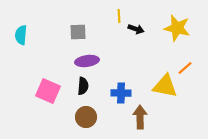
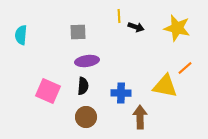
black arrow: moved 2 px up
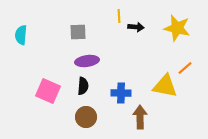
black arrow: rotated 14 degrees counterclockwise
